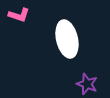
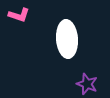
white ellipse: rotated 9 degrees clockwise
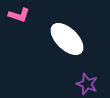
white ellipse: rotated 42 degrees counterclockwise
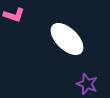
pink L-shape: moved 5 px left
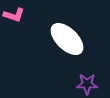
purple star: rotated 20 degrees counterclockwise
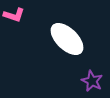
purple star: moved 5 px right, 3 px up; rotated 25 degrees clockwise
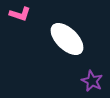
pink L-shape: moved 6 px right, 1 px up
